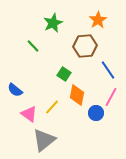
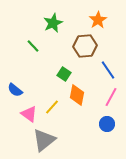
blue circle: moved 11 px right, 11 px down
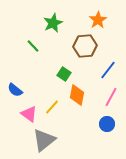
blue line: rotated 72 degrees clockwise
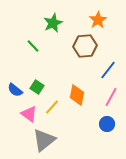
green square: moved 27 px left, 13 px down
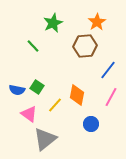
orange star: moved 1 px left, 2 px down
blue semicircle: moved 2 px right; rotated 28 degrees counterclockwise
yellow line: moved 3 px right, 2 px up
blue circle: moved 16 px left
gray triangle: moved 1 px right, 1 px up
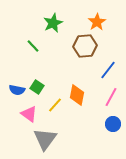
blue circle: moved 22 px right
gray triangle: rotated 15 degrees counterclockwise
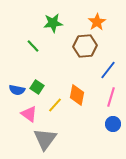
green star: rotated 18 degrees clockwise
pink line: rotated 12 degrees counterclockwise
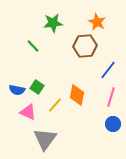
orange star: rotated 12 degrees counterclockwise
pink triangle: moved 1 px left, 2 px up; rotated 12 degrees counterclockwise
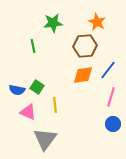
green line: rotated 32 degrees clockwise
orange diamond: moved 6 px right, 20 px up; rotated 70 degrees clockwise
yellow line: rotated 49 degrees counterclockwise
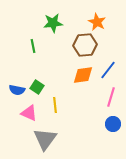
brown hexagon: moved 1 px up
pink triangle: moved 1 px right, 1 px down
